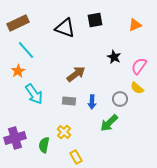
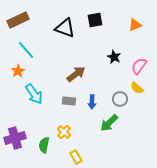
brown rectangle: moved 3 px up
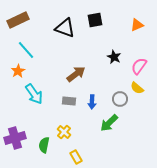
orange triangle: moved 2 px right
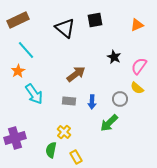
black triangle: rotated 20 degrees clockwise
green semicircle: moved 7 px right, 5 px down
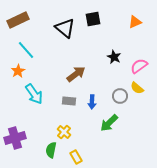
black square: moved 2 px left, 1 px up
orange triangle: moved 2 px left, 3 px up
pink semicircle: rotated 18 degrees clockwise
gray circle: moved 3 px up
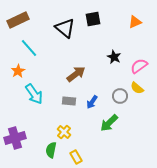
cyan line: moved 3 px right, 2 px up
blue arrow: rotated 32 degrees clockwise
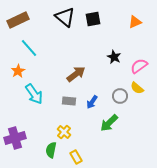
black triangle: moved 11 px up
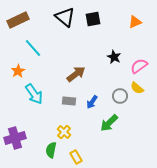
cyan line: moved 4 px right
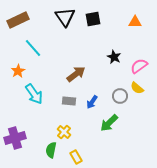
black triangle: rotated 15 degrees clockwise
orange triangle: rotated 24 degrees clockwise
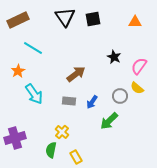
cyan line: rotated 18 degrees counterclockwise
pink semicircle: rotated 18 degrees counterclockwise
green arrow: moved 2 px up
yellow cross: moved 2 px left
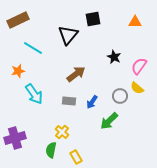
black triangle: moved 3 px right, 18 px down; rotated 15 degrees clockwise
orange star: rotated 16 degrees clockwise
